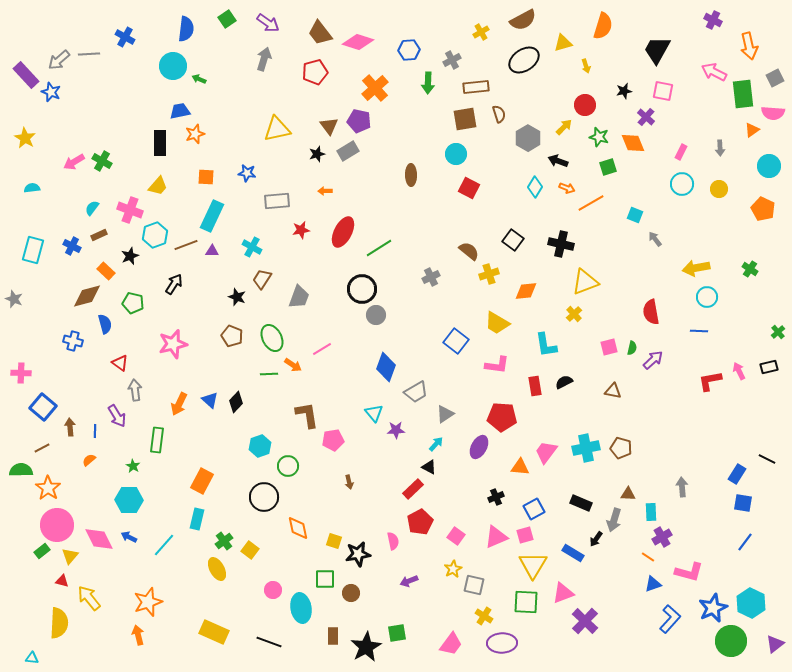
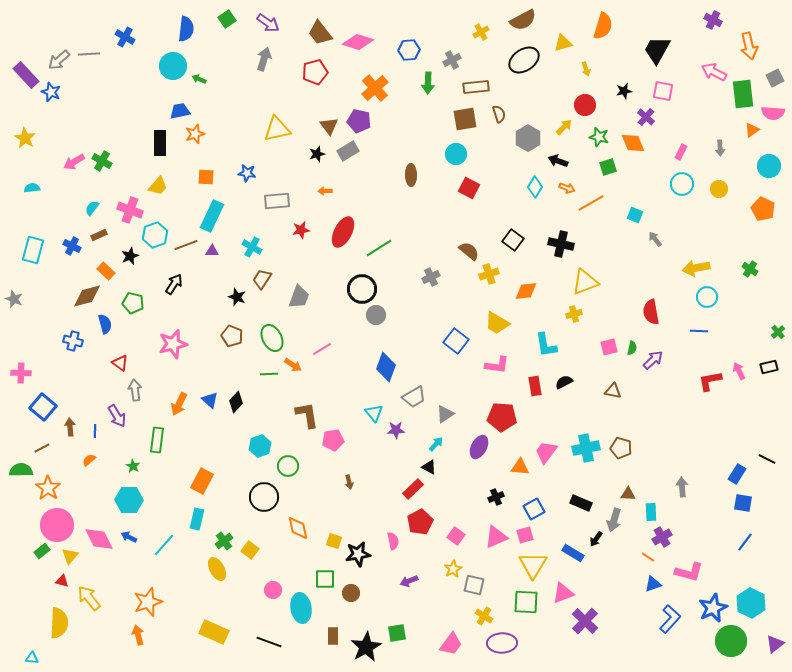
yellow arrow at (586, 66): moved 3 px down
yellow cross at (574, 314): rotated 28 degrees clockwise
gray trapezoid at (416, 392): moved 2 px left, 5 px down
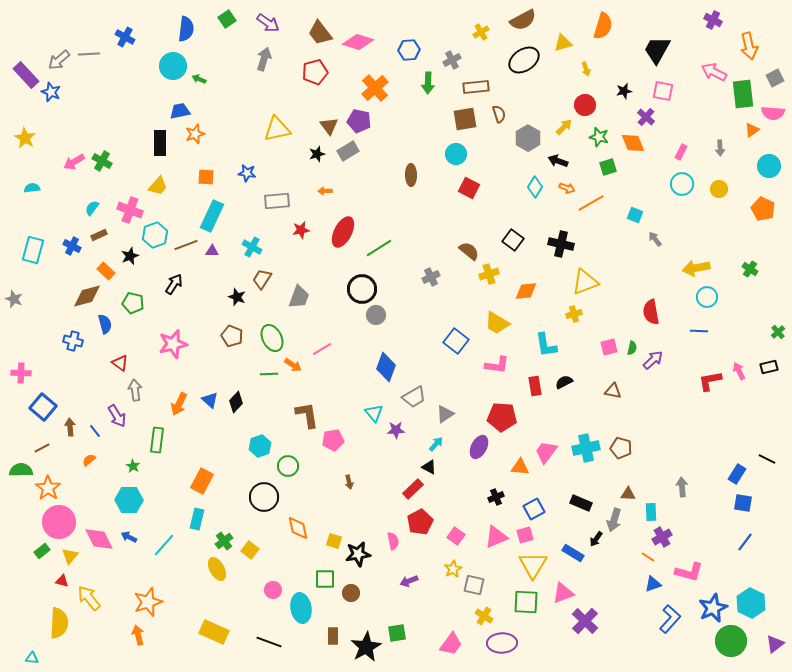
blue line at (95, 431): rotated 40 degrees counterclockwise
pink circle at (57, 525): moved 2 px right, 3 px up
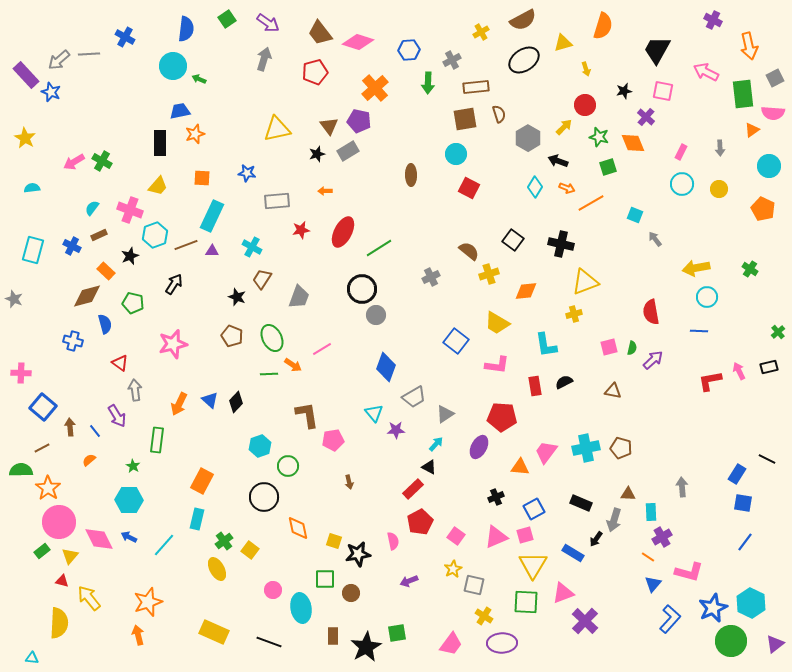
pink arrow at (714, 72): moved 8 px left
orange square at (206, 177): moved 4 px left, 1 px down
blue triangle at (653, 584): rotated 30 degrees counterclockwise
